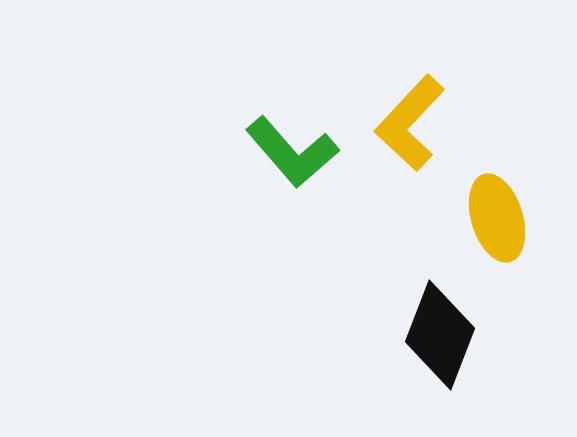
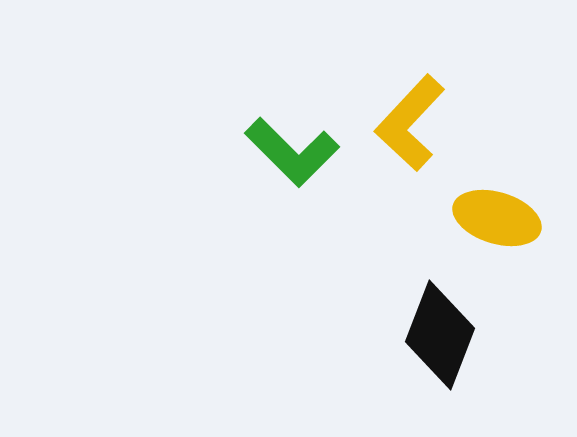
green L-shape: rotated 4 degrees counterclockwise
yellow ellipse: rotated 56 degrees counterclockwise
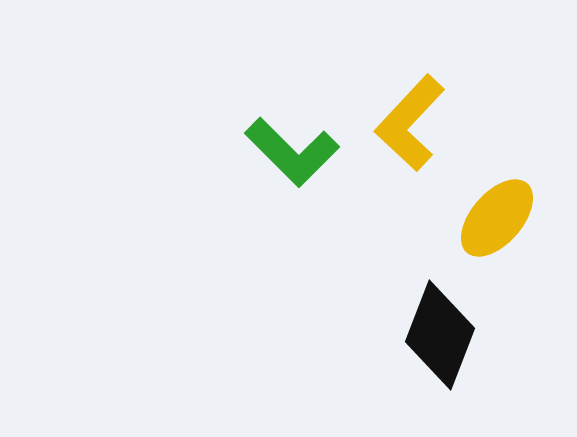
yellow ellipse: rotated 66 degrees counterclockwise
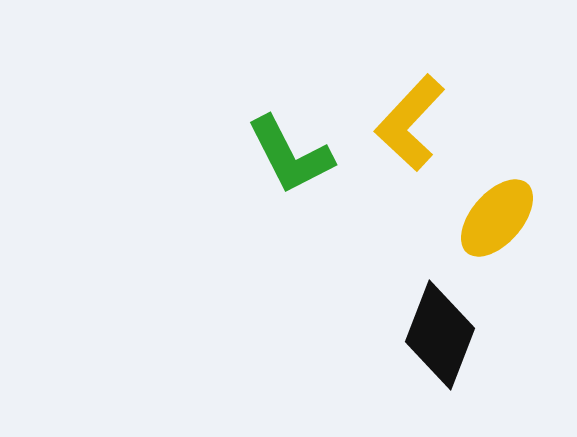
green L-shape: moved 2 px left, 3 px down; rotated 18 degrees clockwise
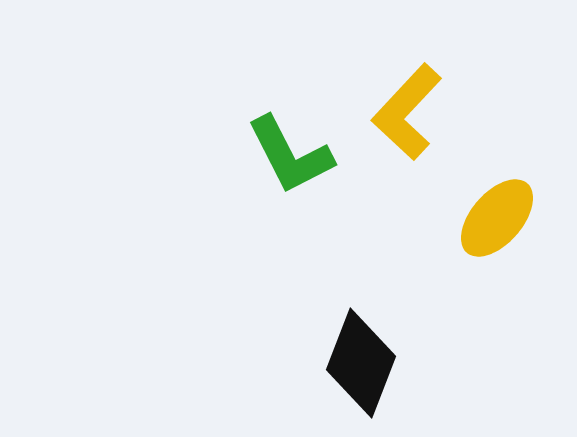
yellow L-shape: moved 3 px left, 11 px up
black diamond: moved 79 px left, 28 px down
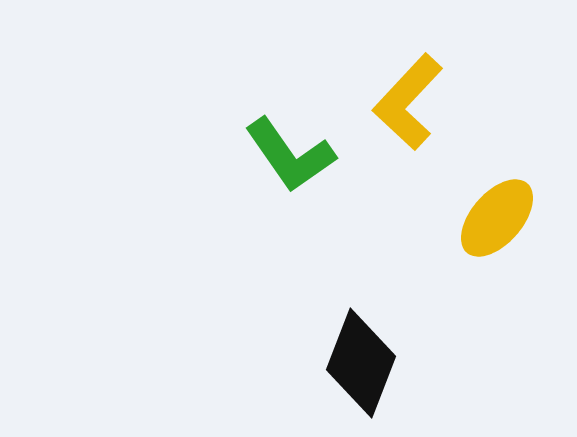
yellow L-shape: moved 1 px right, 10 px up
green L-shape: rotated 8 degrees counterclockwise
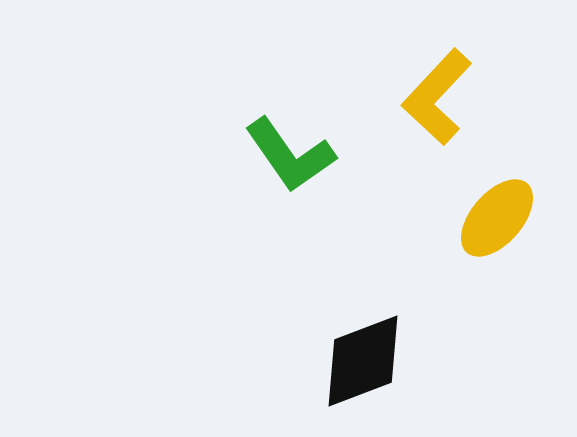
yellow L-shape: moved 29 px right, 5 px up
black diamond: moved 2 px right, 2 px up; rotated 48 degrees clockwise
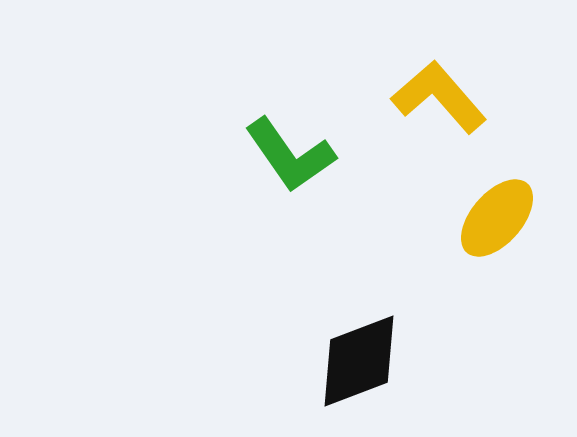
yellow L-shape: moved 2 px right; rotated 96 degrees clockwise
black diamond: moved 4 px left
